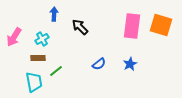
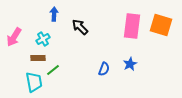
cyan cross: moved 1 px right
blue semicircle: moved 5 px right, 5 px down; rotated 32 degrees counterclockwise
green line: moved 3 px left, 1 px up
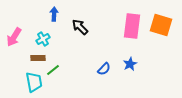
blue semicircle: rotated 24 degrees clockwise
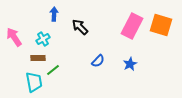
pink rectangle: rotated 20 degrees clockwise
pink arrow: rotated 114 degrees clockwise
blue semicircle: moved 6 px left, 8 px up
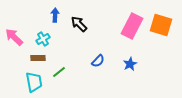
blue arrow: moved 1 px right, 1 px down
black arrow: moved 1 px left, 3 px up
pink arrow: rotated 12 degrees counterclockwise
green line: moved 6 px right, 2 px down
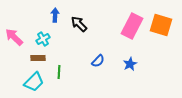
green line: rotated 48 degrees counterclockwise
cyan trapezoid: rotated 55 degrees clockwise
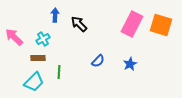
pink rectangle: moved 2 px up
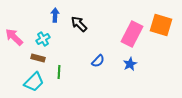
pink rectangle: moved 10 px down
brown rectangle: rotated 16 degrees clockwise
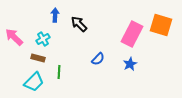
blue semicircle: moved 2 px up
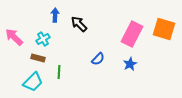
orange square: moved 3 px right, 4 px down
cyan trapezoid: moved 1 px left
